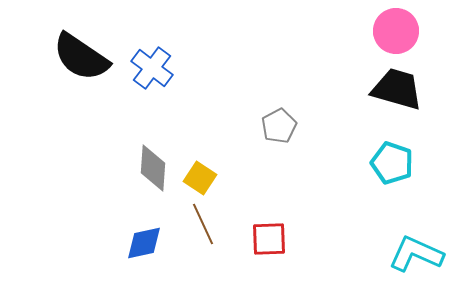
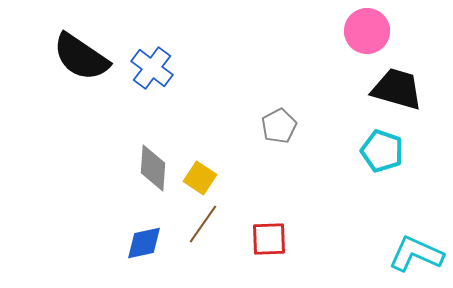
pink circle: moved 29 px left
cyan pentagon: moved 10 px left, 12 px up
brown line: rotated 60 degrees clockwise
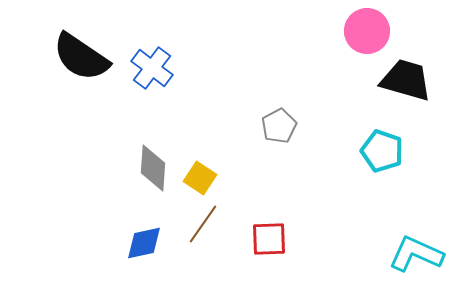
black trapezoid: moved 9 px right, 9 px up
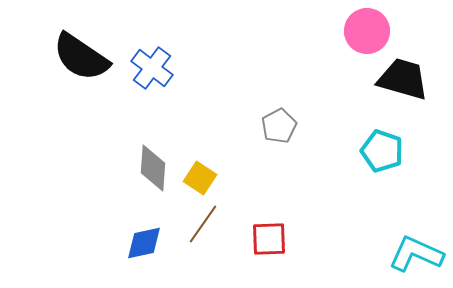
black trapezoid: moved 3 px left, 1 px up
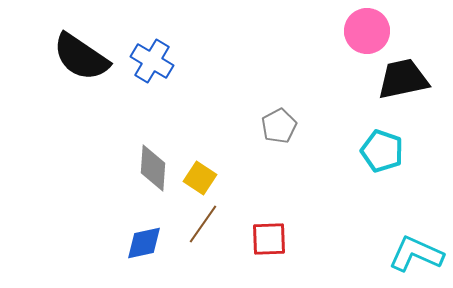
blue cross: moved 7 px up; rotated 6 degrees counterclockwise
black trapezoid: rotated 28 degrees counterclockwise
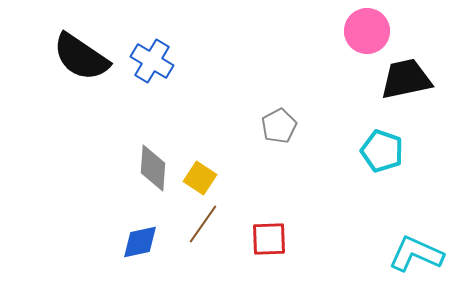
black trapezoid: moved 3 px right
blue diamond: moved 4 px left, 1 px up
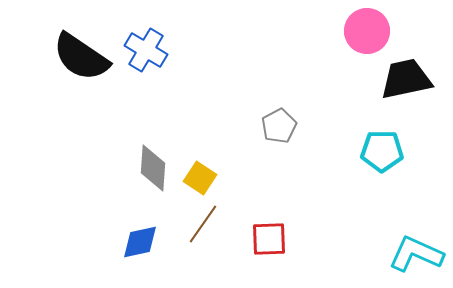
blue cross: moved 6 px left, 11 px up
cyan pentagon: rotated 18 degrees counterclockwise
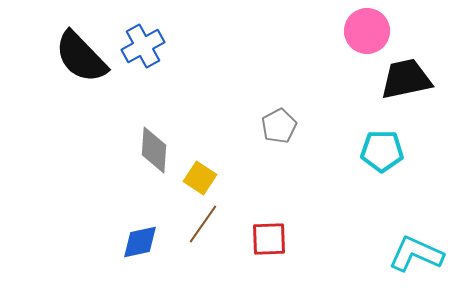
blue cross: moved 3 px left, 4 px up; rotated 30 degrees clockwise
black semicircle: rotated 12 degrees clockwise
gray diamond: moved 1 px right, 18 px up
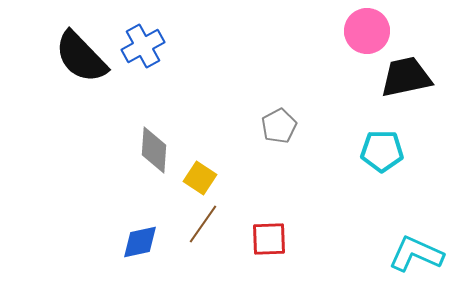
black trapezoid: moved 2 px up
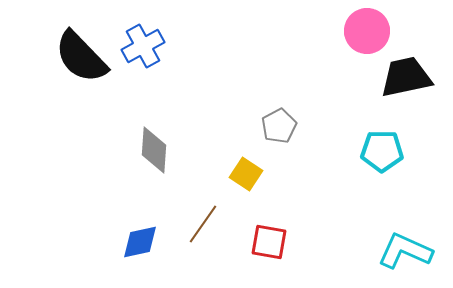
yellow square: moved 46 px right, 4 px up
red square: moved 3 px down; rotated 12 degrees clockwise
cyan L-shape: moved 11 px left, 3 px up
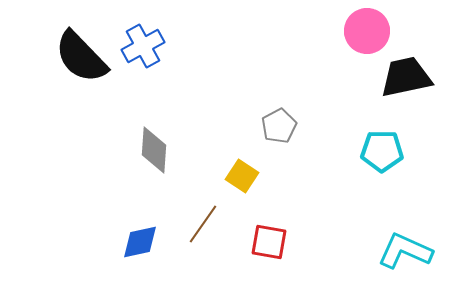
yellow square: moved 4 px left, 2 px down
